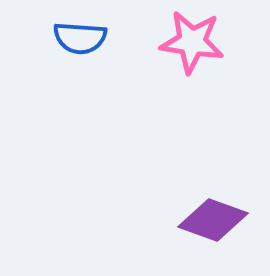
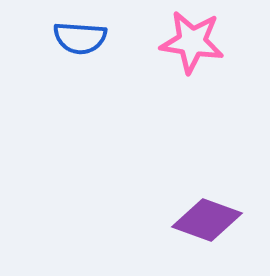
purple diamond: moved 6 px left
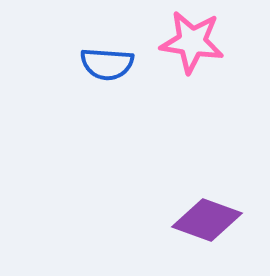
blue semicircle: moved 27 px right, 26 px down
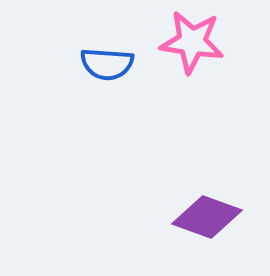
purple diamond: moved 3 px up
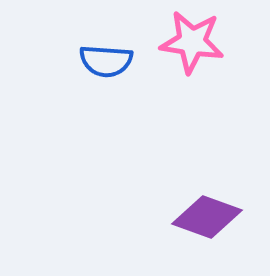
blue semicircle: moved 1 px left, 3 px up
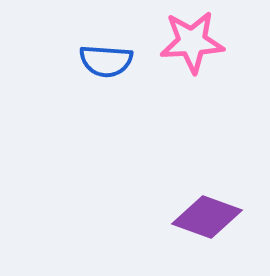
pink star: rotated 12 degrees counterclockwise
